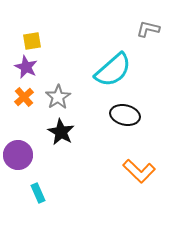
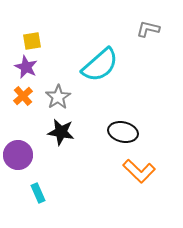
cyan semicircle: moved 13 px left, 5 px up
orange cross: moved 1 px left, 1 px up
black ellipse: moved 2 px left, 17 px down
black star: rotated 20 degrees counterclockwise
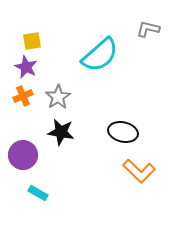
cyan semicircle: moved 10 px up
orange cross: rotated 18 degrees clockwise
purple circle: moved 5 px right
cyan rectangle: rotated 36 degrees counterclockwise
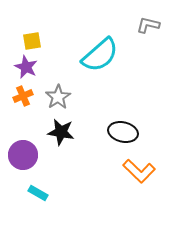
gray L-shape: moved 4 px up
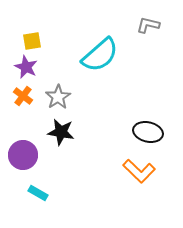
orange cross: rotated 30 degrees counterclockwise
black ellipse: moved 25 px right
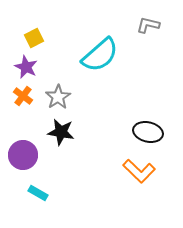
yellow square: moved 2 px right, 3 px up; rotated 18 degrees counterclockwise
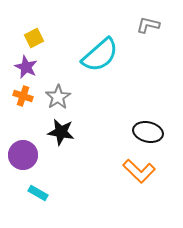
orange cross: rotated 18 degrees counterclockwise
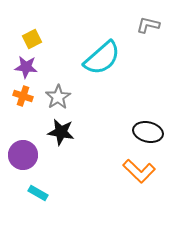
yellow square: moved 2 px left, 1 px down
cyan semicircle: moved 2 px right, 3 px down
purple star: rotated 20 degrees counterclockwise
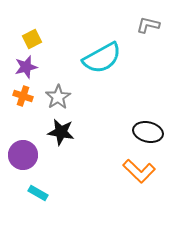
cyan semicircle: rotated 12 degrees clockwise
purple star: rotated 20 degrees counterclockwise
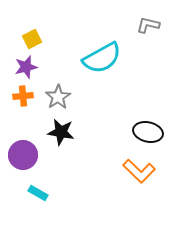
orange cross: rotated 24 degrees counterclockwise
